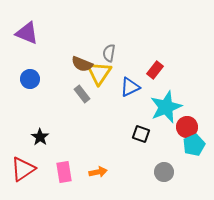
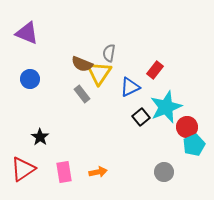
black square: moved 17 px up; rotated 30 degrees clockwise
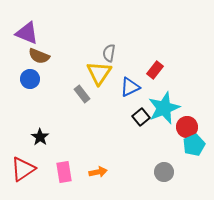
brown semicircle: moved 43 px left, 8 px up
cyan star: moved 2 px left, 1 px down
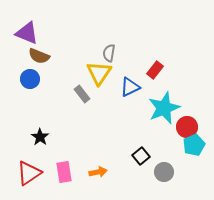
black square: moved 39 px down
red triangle: moved 6 px right, 4 px down
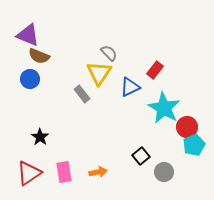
purple triangle: moved 1 px right, 2 px down
gray semicircle: rotated 126 degrees clockwise
cyan star: rotated 20 degrees counterclockwise
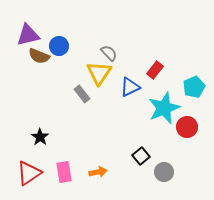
purple triangle: rotated 35 degrees counterclockwise
blue circle: moved 29 px right, 33 px up
cyan star: rotated 20 degrees clockwise
cyan pentagon: moved 58 px up
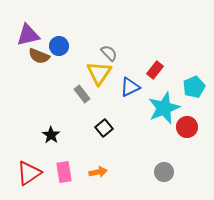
black star: moved 11 px right, 2 px up
black square: moved 37 px left, 28 px up
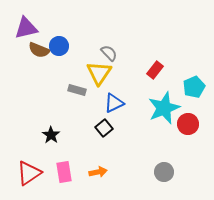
purple triangle: moved 2 px left, 7 px up
brown semicircle: moved 6 px up
blue triangle: moved 16 px left, 16 px down
gray rectangle: moved 5 px left, 4 px up; rotated 36 degrees counterclockwise
red circle: moved 1 px right, 3 px up
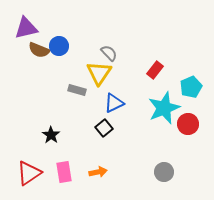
cyan pentagon: moved 3 px left
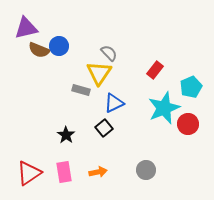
gray rectangle: moved 4 px right
black star: moved 15 px right
gray circle: moved 18 px left, 2 px up
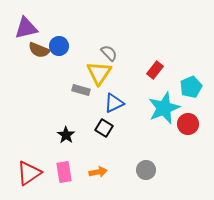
black square: rotated 18 degrees counterclockwise
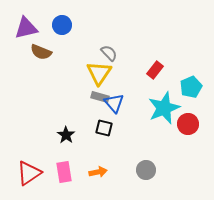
blue circle: moved 3 px right, 21 px up
brown semicircle: moved 2 px right, 2 px down
gray rectangle: moved 19 px right, 7 px down
blue triangle: rotated 45 degrees counterclockwise
black square: rotated 18 degrees counterclockwise
